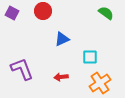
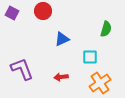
green semicircle: moved 16 px down; rotated 70 degrees clockwise
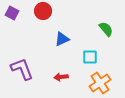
green semicircle: rotated 56 degrees counterclockwise
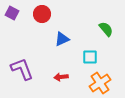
red circle: moved 1 px left, 3 px down
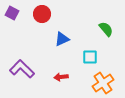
purple L-shape: rotated 25 degrees counterclockwise
orange cross: moved 3 px right
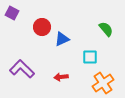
red circle: moved 13 px down
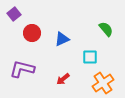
purple square: moved 2 px right, 1 px down; rotated 24 degrees clockwise
red circle: moved 10 px left, 6 px down
purple L-shape: rotated 30 degrees counterclockwise
red arrow: moved 2 px right, 2 px down; rotated 32 degrees counterclockwise
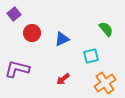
cyan square: moved 1 px right, 1 px up; rotated 14 degrees counterclockwise
purple L-shape: moved 5 px left
orange cross: moved 2 px right
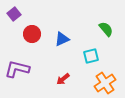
red circle: moved 1 px down
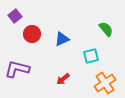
purple square: moved 1 px right, 2 px down
